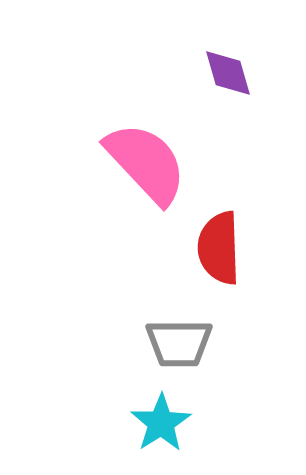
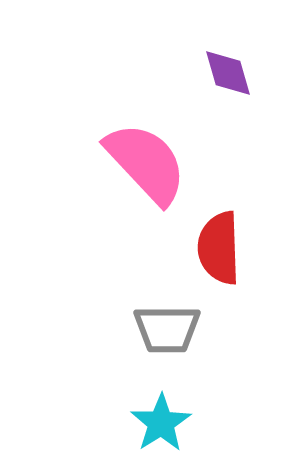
gray trapezoid: moved 12 px left, 14 px up
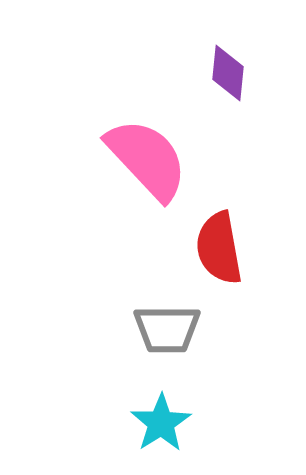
purple diamond: rotated 22 degrees clockwise
pink semicircle: moved 1 px right, 4 px up
red semicircle: rotated 8 degrees counterclockwise
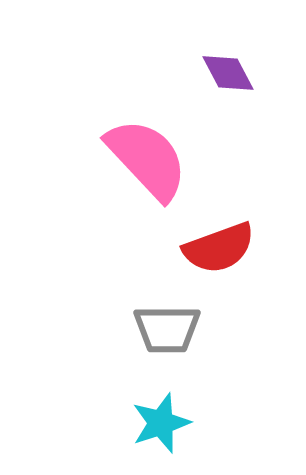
purple diamond: rotated 34 degrees counterclockwise
red semicircle: rotated 100 degrees counterclockwise
cyan star: rotated 14 degrees clockwise
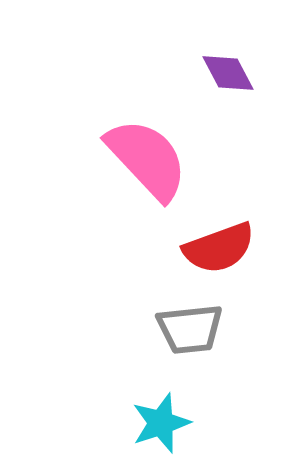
gray trapezoid: moved 23 px right; rotated 6 degrees counterclockwise
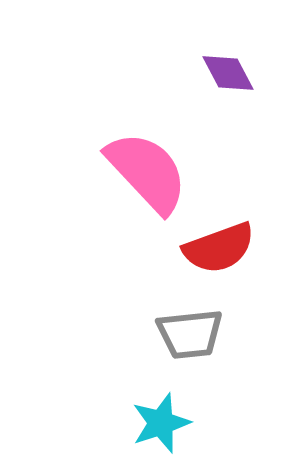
pink semicircle: moved 13 px down
gray trapezoid: moved 5 px down
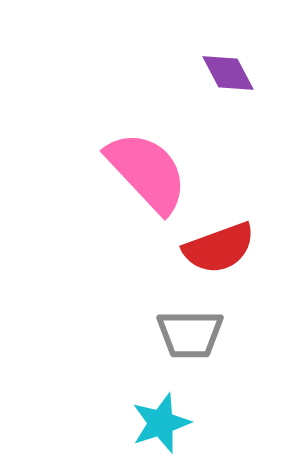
gray trapezoid: rotated 6 degrees clockwise
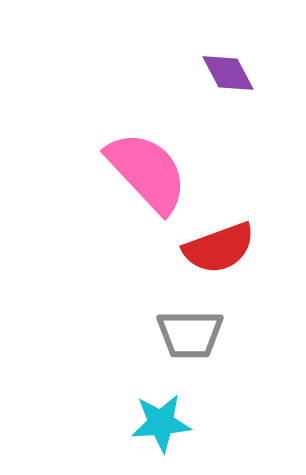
cyan star: rotated 14 degrees clockwise
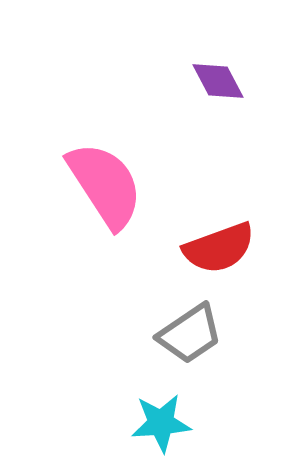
purple diamond: moved 10 px left, 8 px down
pink semicircle: moved 42 px left, 13 px down; rotated 10 degrees clockwise
gray trapezoid: rotated 34 degrees counterclockwise
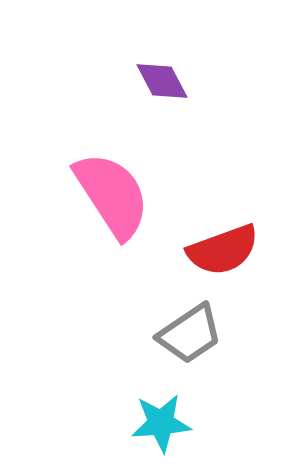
purple diamond: moved 56 px left
pink semicircle: moved 7 px right, 10 px down
red semicircle: moved 4 px right, 2 px down
